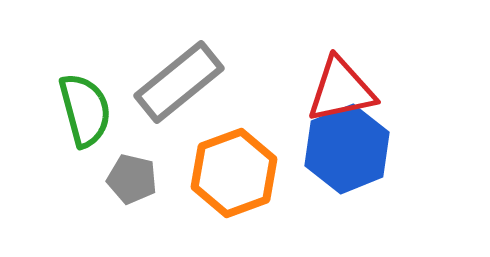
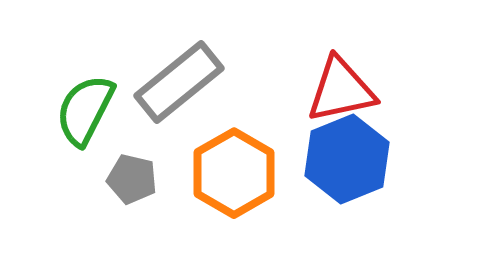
green semicircle: rotated 138 degrees counterclockwise
blue hexagon: moved 10 px down
orange hexagon: rotated 10 degrees counterclockwise
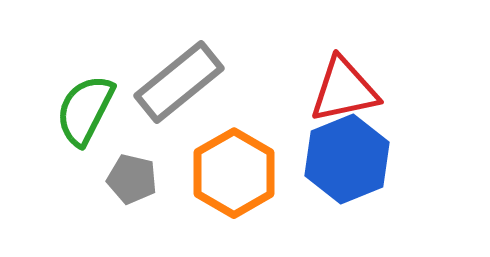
red triangle: moved 3 px right
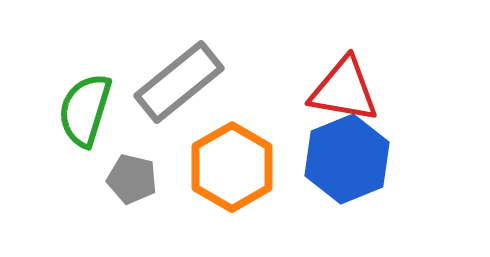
red triangle: rotated 22 degrees clockwise
green semicircle: rotated 10 degrees counterclockwise
orange hexagon: moved 2 px left, 6 px up
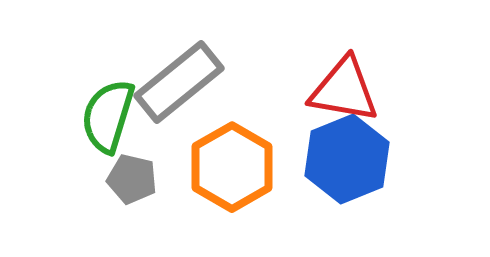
green semicircle: moved 23 px right, 6 px down
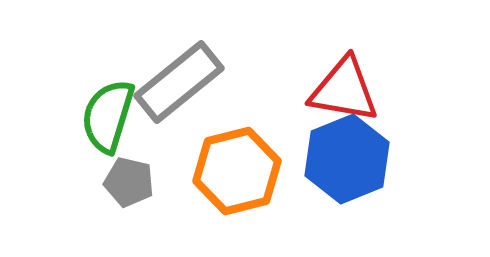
orange hexagon: moved 5 px right, 4 px down; rotated 16 degrees clockwise
gray pentagon: moved 3 px left, 3 px down
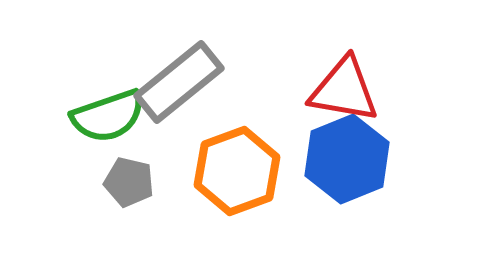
green semicircle: rotated 126 degrees counterclockwise
orange hexagon: rotated 6 degrees counterclockwise
